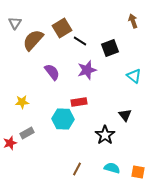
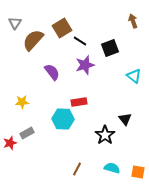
purple star: moved 2 px left, 5 px up
black triangle: moved 4 px down
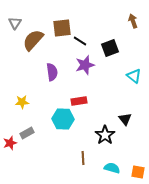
brown square: rotated 24 degrees clockwise
purple semicircle: rotated 30 degrees clockwise
red rectangle: moved 1 px up
brown line: moved 6 px right, 11 px up; rotated 32 degrees counterclockwise
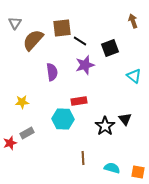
black star: moved 9 px up
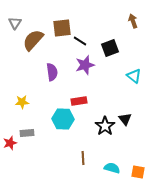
gray rectangle: rotated 24 degrees clockwise
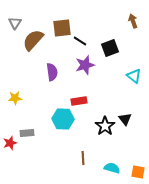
yellow star: moved 7 px left, 4 px up
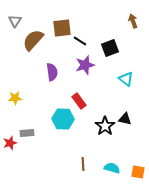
gray triangle: moved 2 px up
cyan triangle: moved 8 px left, 3 px down
red rectangle: rotated 63 degrees clockwise
black triangle: rotated 40 degrees counterclockwise
brown line: moved 6 px down
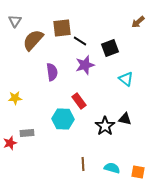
brown arrow: moved 5 px right, 1 px down; rotated 112 degrees counterclockwise
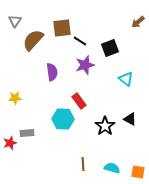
black triangle: moved 5 px right; rotated 16 degrees clockwise
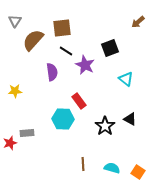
black line: moved 14 px left, 10 px down
purple star: rotated 30 degrees counterclockwise
yellow star: moved 7 px up
orange square: rotated 24 degrees clockwise
